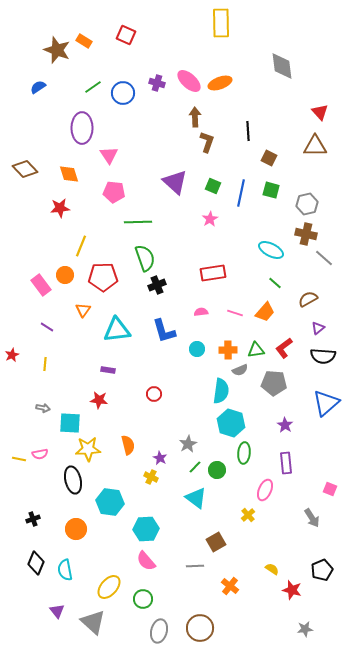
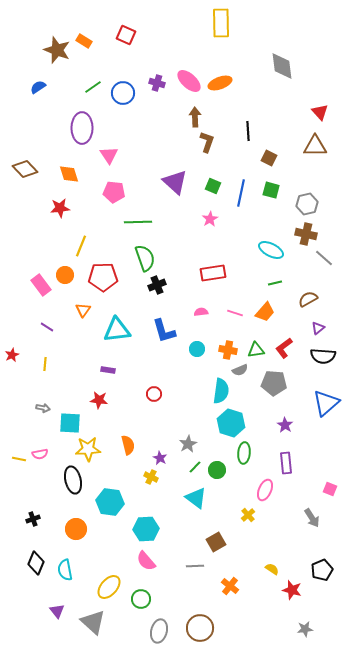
green line at (275, 283): rotated 56 degrees counterclockwise
orange cross at (228, 350): rotated 12 degrees clockwise
green circle at (143, 599): moved 2 px left
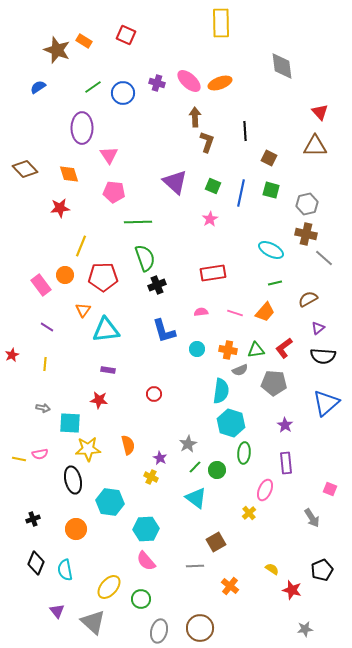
black line at (248, 131): moved 3 px left
cyan triangle at (117, 330): moved 11 px left
yellow cross at (248, 515): moved 1 px right, 2 px up
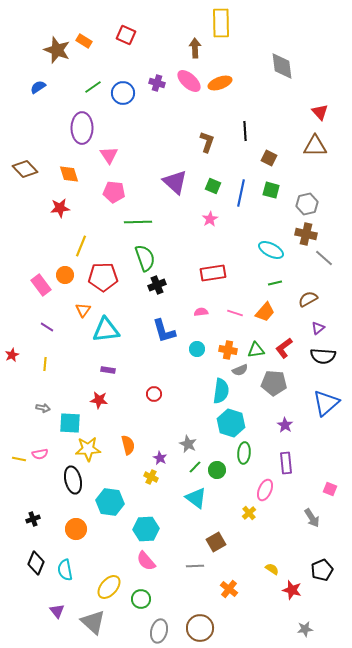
brown arrow at (195, 117): moved 69 px up
gray star at (188, 444): rotated 18 degrees counterclockwise
orange cross at (230, 586): moved 1 px left, 3 px down
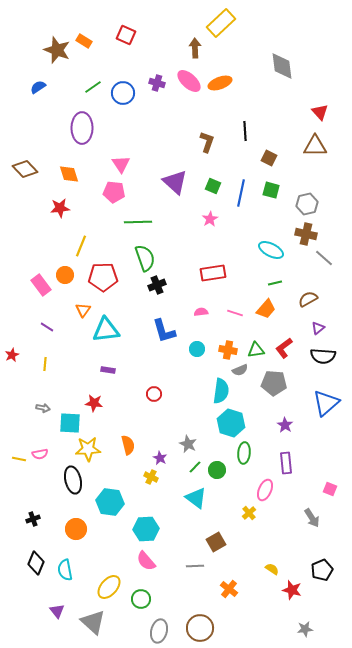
yellow rectangle at (221, 23): rotated 48 degrees clockwise
pink triangle at (109, 155): moved 12 px right, 9 px down
orange trapezoid at (265, 312): moved 1 px right, 3 px up
red star at (99, 400): moved 5 px left, 3 px down
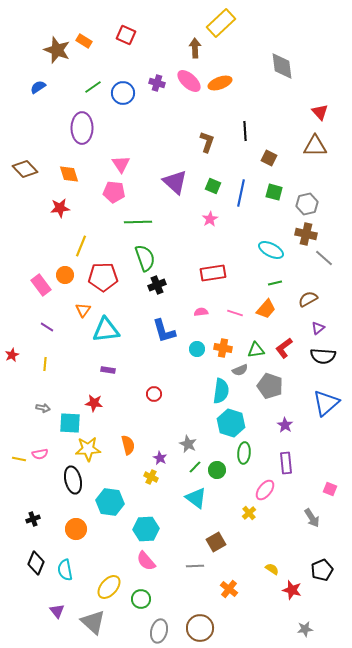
green square at (271, 190): moved 3 px right, 2 px down
orange cross at (228, 350): moved 5 px left, 2 px up
gray pentagon at (274, 383): moved 4 px left, 3 px down; rotated 15 degrees clockwise
pink ellipse at (265, 490): rotated 15 degrees clockwise
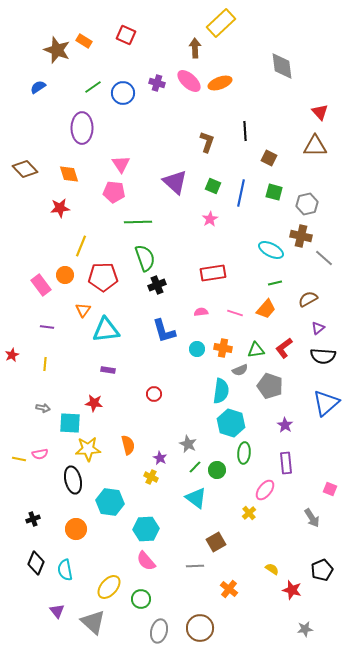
brown cross at (306, 234): moved 5 px left, 2 px down
purple line at (47, 327): rotated 24 degrees counterclockwise
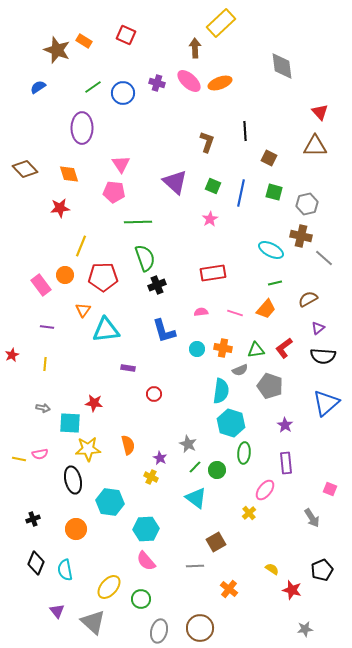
purple rectangle at (108, 370): moved 20 px right, 2 px up
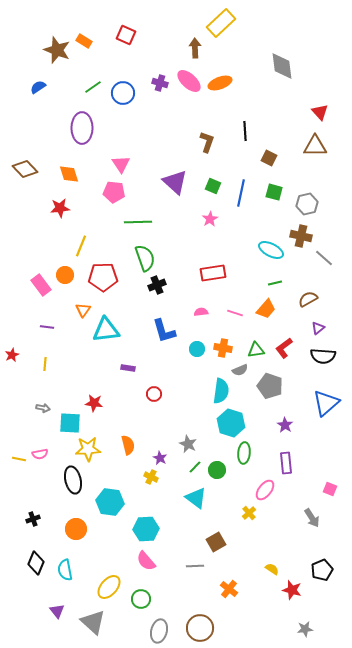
purple cross at (157, 83): moved 3 px right
